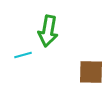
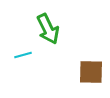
green arrow: moved 2 px up; rotated 36 degrees counterclockwise
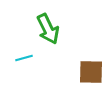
cyan line: moved 1 px right, 3 px down
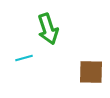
green arrow: rotated 8 degrees clockwise
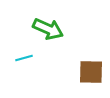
green arrow: rotated 48 degrees counterclockwise
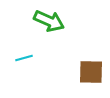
green arrow: moved 1 px right, 8 px up
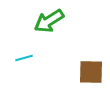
green arrow: rotated 124 degrees clockwise
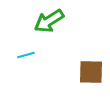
cyan line: moved 2 px right, 3 px up
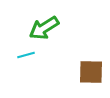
green arrow: moved 5 px left, 7 px down
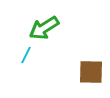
cyan line: rotated 48 degrees counterclockwise
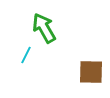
green arrow: rotated 92 degrees clockwise
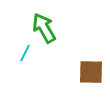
cyan line: moved 1 px left, 2 px up
